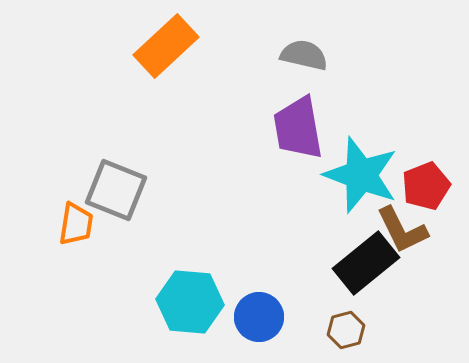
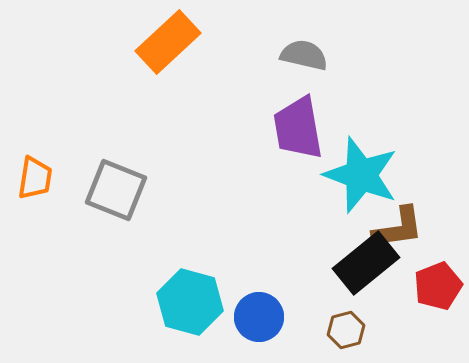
orange rectangle: moved 2 px right, 4 px up
red pentagon: moved 12 px right, 100 px down
orange trapezoid: moved 41 px left, 46 px up
brown L-shape: moved 4 px left, 2 px up; rotated 72 degrees counterclockwise
cyan hexagon: rotated 10 degrees clockwise
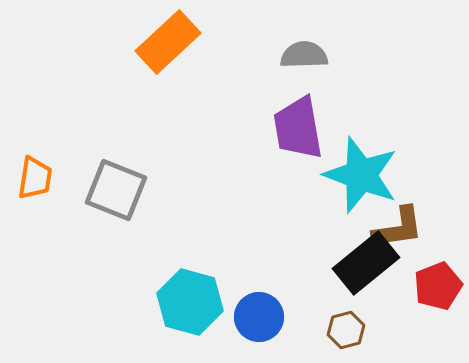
gray semicircle: rotated 15 degrees counterclockwise
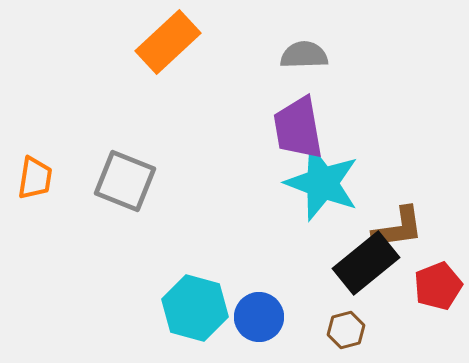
cyan star: moved 39 px left, 8 px down
gray square: moved 9 px right, 9 px up
cyan hexagon: moved 5 px right, 6 px down
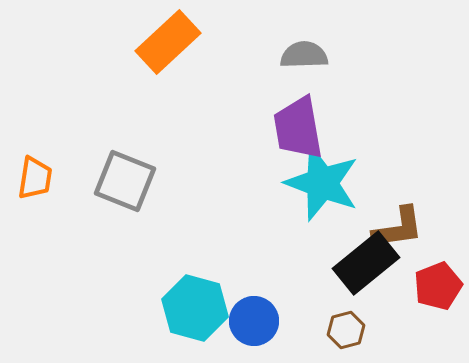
blue circle: moved 5 px left, 4 px down
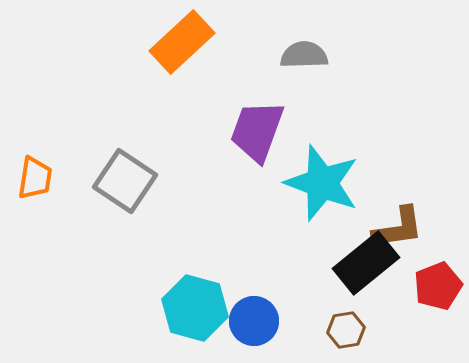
orange rectangle: moved 14 px right
purple trapezoid: moved 41 px left, 3 px down; rotated 30 degrees clockwise
gray square: rotated 12 degrees clockwise
brown hexagon: rotated 6 degrees clockwise
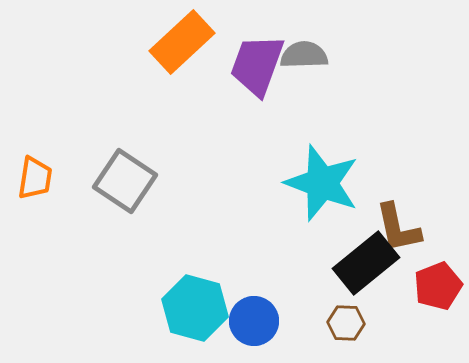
purple trapezoid: moved 66 px up
brown L-shape: rotated 86 degrees clockwise
brown hexagon: moved 7 px up; rotated 12 degrees clockwise
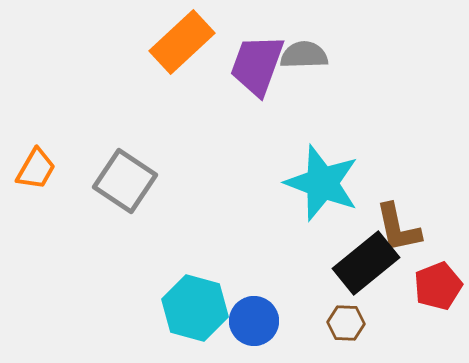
orange trapezoid: moved 1 px right, 9 px up; rotated 21 degrees clockwise
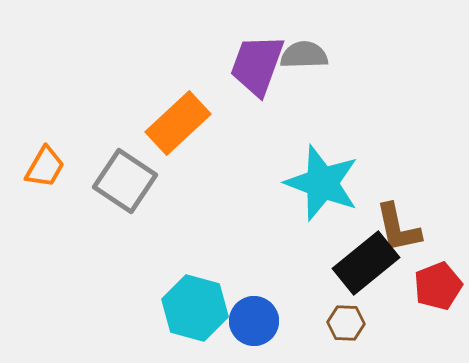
orange rectangle: moved 4 px left, 81 px down
orange trapezoid: moved 9 px right, 2 px up
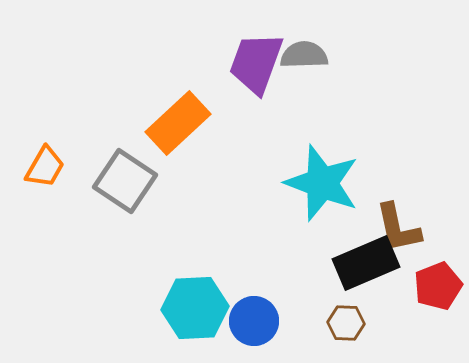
purple trapezoid: moved 1 px left, 2 px up
black rectangle: rotated 16 degrees clockwise
cyan hexagon: rotated 18 degrees counterclockwise
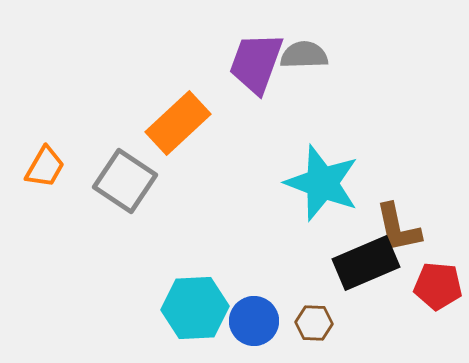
red pentagon: rotated 27 degrees clockwise
brown hexagon: moved 32 px left
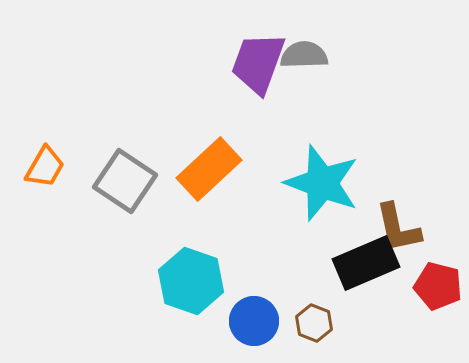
purple trapezoid: moved 2 px right
orange rectangle: moved 31 px right, 46 px down
red pentagon: rotated 9 degrees clockwise
cyan hexagon: moved 4 px left, 27 px up; rotated 22 degrees clockwise
brown hexagon: rotated 18 degrees clockwise
